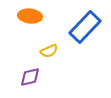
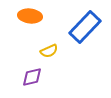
purple diamond: moved 2 px right
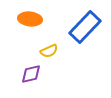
orange ellipse: moved 3 px down
purple diamond: moved 1 px left, 3 px up
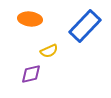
blue rectangle: moved 1 px up
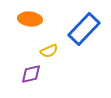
blue rectangle: moved 1 px left, 3 px down
